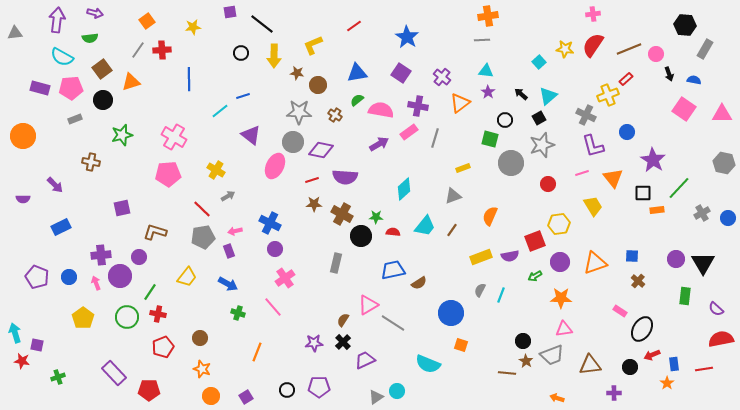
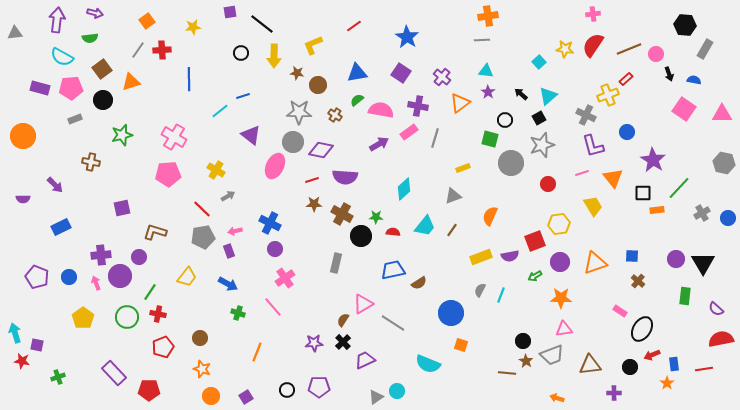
pink triangle at (368, 305): moved 5 px left, 1 px up
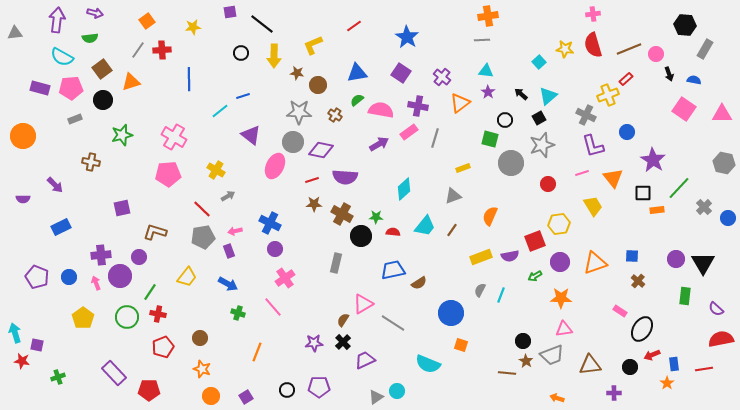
red semicircle at (593, 45): rotated 50 degrees counterclockwise
gray cross at (702, 213): moved 2 px right, 6 px up; rotated 14 degrees counterclockwise
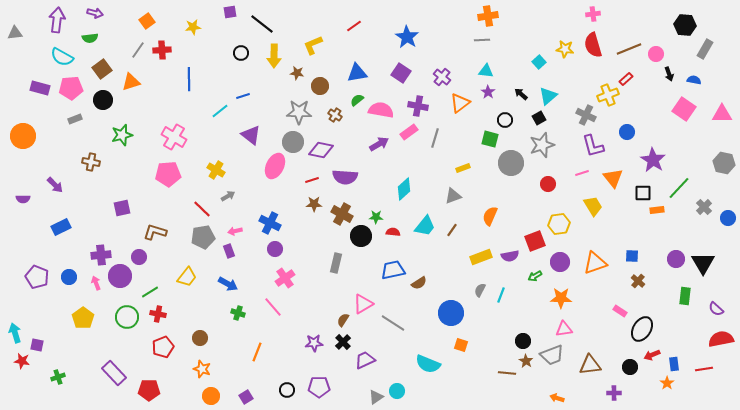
brown circle at (318, 85): moved 2 px right, 1 px down
green line at (150, 292): rotated 24 degrees clockwise
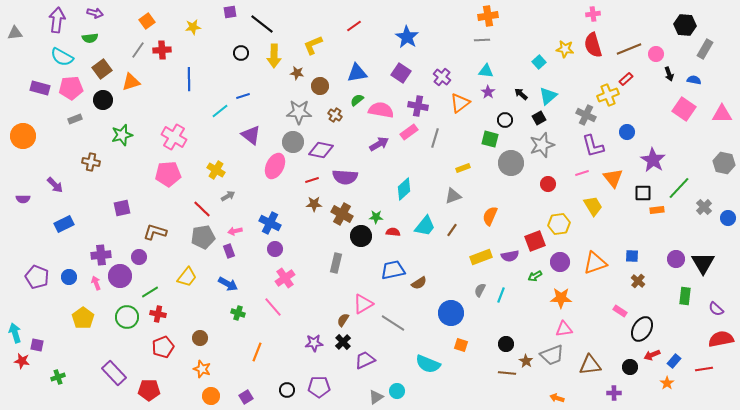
blue rectangle at (61, 227): moved 3 px right, 3 px up
black circle at (523, 341): moved 17 px left, 3 px down
blue rectangle at (674, 364): moved 3 px up; rotated 48 degrees clockwise
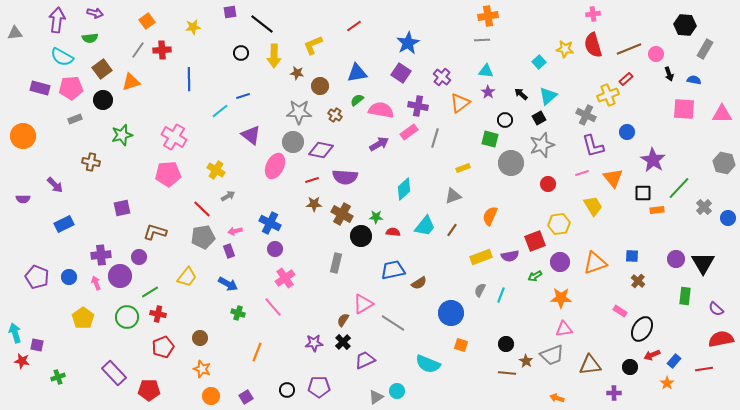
blue star at (407, 37): moved 1 px right, 6 px down; rotated 10 degrees clockwise
pink square at (684, 109): rotated 30 degrees counterclockwise
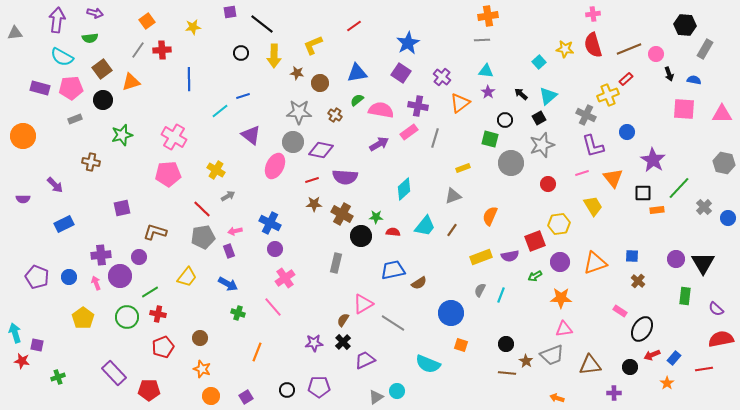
brown circle at (320, 86): moved 3 px up
blue rectangle at (674, 361): moved 3 px up
